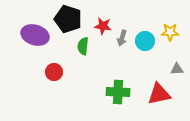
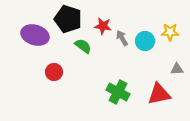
gray arrow: rotated 133 degrees clockwise
green semicircle: rotated 120 degrees clockwise
green cross: rotated 25 degrees clockwise
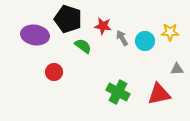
purple ellipse: rotated 8 degrees counterclockwise
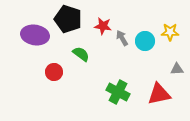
green semicircle: moved 2 px left, 8 px down
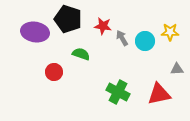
purple ellipse: moved 3 px up
green semicircle: rotated 18 degrees counterclockwise
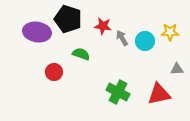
purple ellipse: moved 2 px right
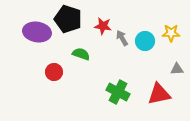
yellow star: moved 1 px right, 1 px down
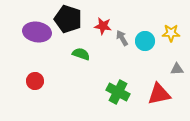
red circle: moved 19 px left, 9 px down
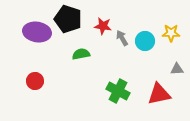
green semicircle: rotated 30 degrees counterclockwise
green cross: moved 1 px up
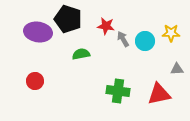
red star: moved 3 px right
purple ellipse: moved 1 px right
gray arrow: moved 1 px right, 1 px down
green cross: rotated 20 degrees counterclockwise
